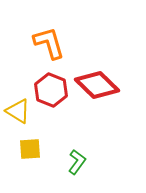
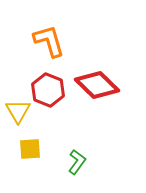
orange L-shape: moved 2 px up
red hexagon: moved 3 px left
yellow triangle: rotated 28 degrees clockwise
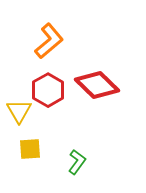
orange L-shape: rotated 66 degrees clockwise
red hexagon: rotated 8 degrees clockwise
yellow triangle: moved 1 px right
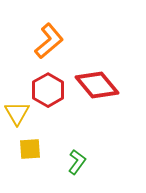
red diamond: rotated 6 degrees clockwise
yellow triangle: moved 2 px left, 2 px down
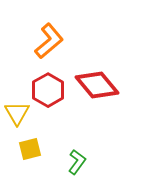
yellow square: rotated 10 degrees counterclockwise
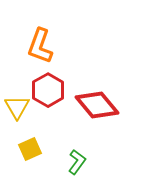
orange L-shape: moved 9 px left, 5 px down; rotated 150 degrees clockwise
red diamond: moved 20 px down
yellow triangle: moved 6 px up
yellow square: rotated 10 degrees counterclockwise
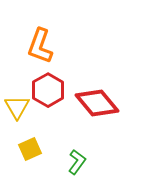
red diamond: moved 2 px up
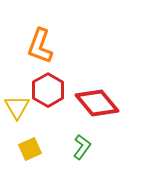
green L-shape: moved 5 px right, 15 px up
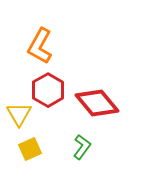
orange L-shape: rotated 9 degrees clockwise
yellow triangle: moved 2 px right, 7 px down
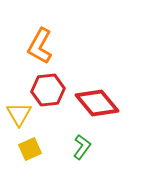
red hexagon: rotated 24 degrees clockwise
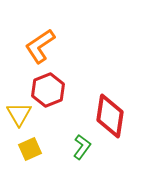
orange L-shape: rotated 27 degrees clockwise
red hexagon: rotated 16 degrees counterclockwise
red diamond: moved 13 px right, 13 px down; rotated 48 degrees clockwise
